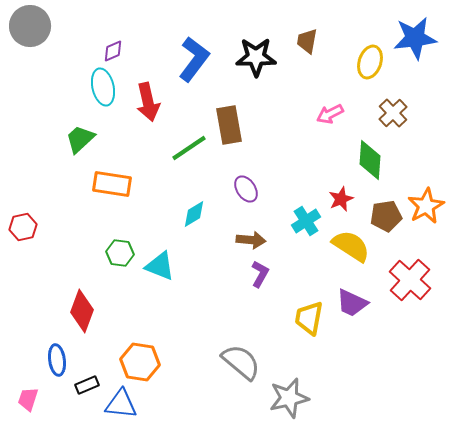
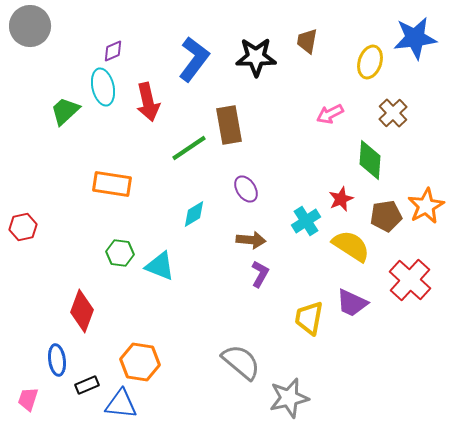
green trapezoid: moved 15 px left, 28 px up
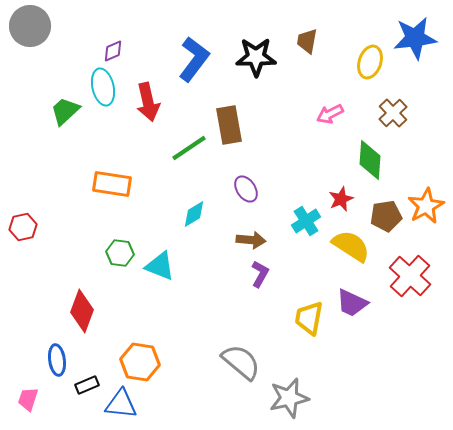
red cross: moved 4 px up
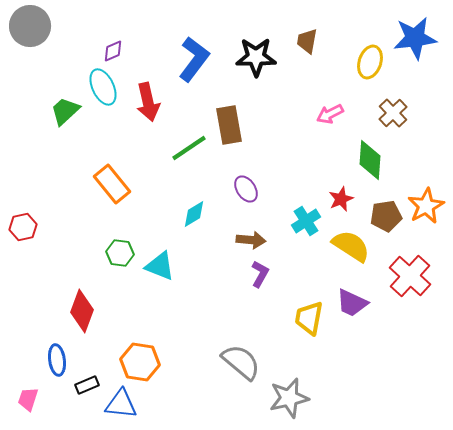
cyan ellipse: rotated 12 degrees counterclockwise
orange rectangle: rotated 42 degrees clockwise
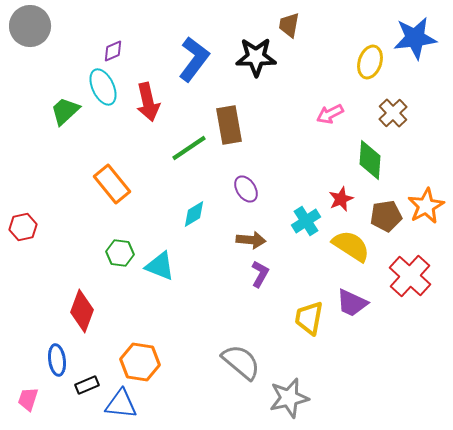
brown trapezoid: moved 18 px left, 16 px up
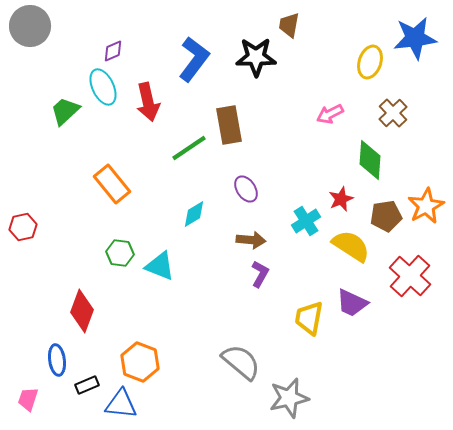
orange hexagon: rotated 12 degrees clockwise
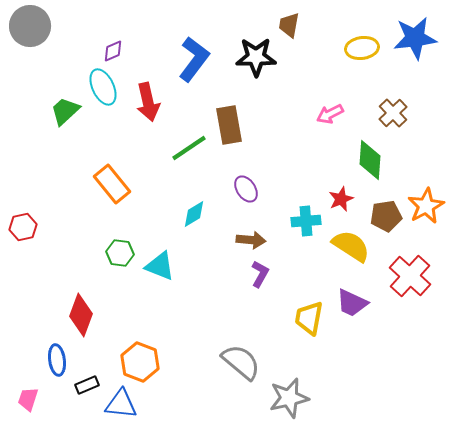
yellow ellipse: moved 8 px left, 14 px up; rotated 64 degrees clockwise
cyan cross: rotated 28 degrees clockwise
red diamond: moved 1 px left, 4 px down
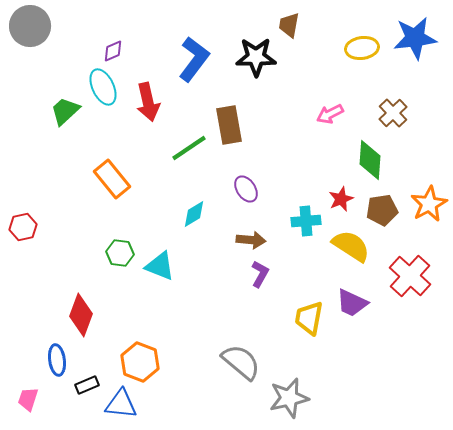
orange rectangle: moved 5 px up
orange star: moved 3 px right, 2 px up
brown pentagon: moved 4 px left, 6 px up
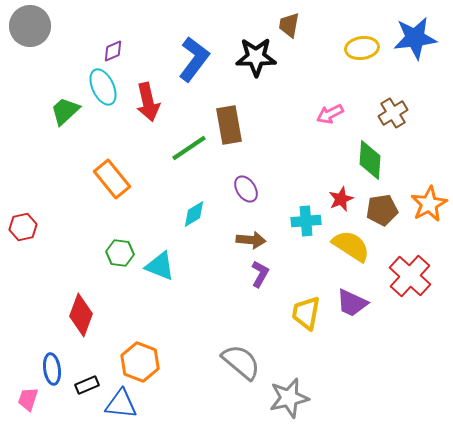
brown cross: rotated 12 degrees clockwise
yellow trapezoid: moved 3 px left, 5 px up
blue ellipse: moved 5 px left, 9 px down
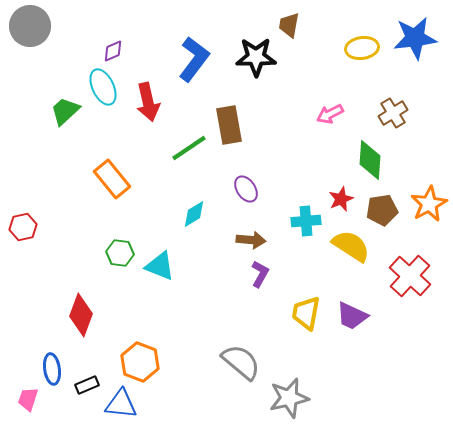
purple trapezoid: moved 13 px down
